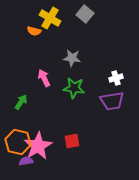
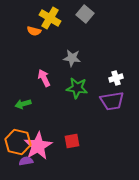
green star: moved 3 px right
green arrow: moved 2 px right, 2 px down; rotated 140 degrees counterclockwise
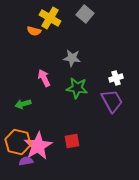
purple trapezoid: rotated 110 degrees counterclockwise
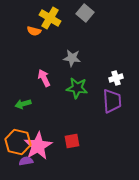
gray square: moved 1 px up
purple trapezoid: rotated 25 degrees clockwise
